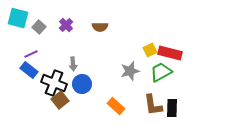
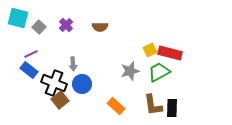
green trapezoid: moved 2 px left
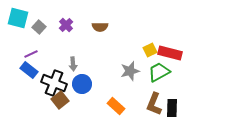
brown L-shape: moved 1 px right, 1 px up; rotated 30 degrees clockwise
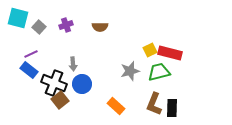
purple cross: rotated 24 degrees clockwise
green trapezoid: rotated 15 degrees clockwise
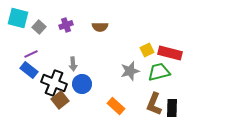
yellow square: moved 3 px left
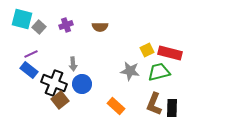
cyan square: moved 4 px right, 1 px down
gray star: rotated 24 degrees clockwise
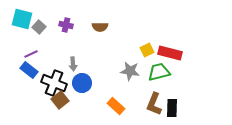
purple cross: rotated 32 degrees clockwise
blue circle: moved 1 px up
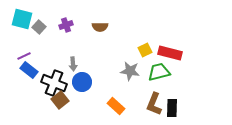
purple cross: rotated 32 degrees counterclockwise
yellow square: moved 2 px left
purple line: moved 7 px left, 2 px down
blue circle: moved 1 px up
